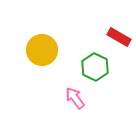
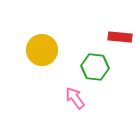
red rectangle: moved 1 px right; rotated 25 degrees counterclockwise
green hexagon: rotated 20 degrees counterclockwise
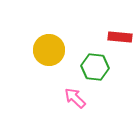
yellow circle: moved 7 px right
pink arrow: rotated 10 degrees counterclockwise
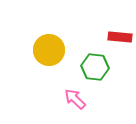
pink arrow: moved 1 px down
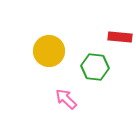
yellow circle: moved 1 px down
pink arrow: moved 9 px left
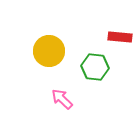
pink arrow: moved 4 px left
